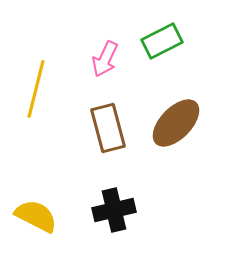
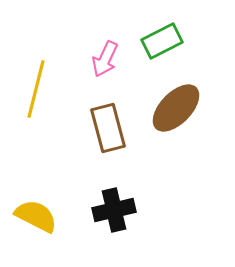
brown ellipse: moved 15 px up
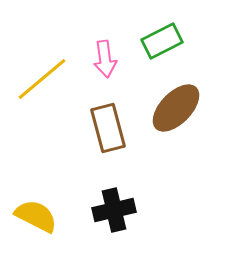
pink arrow: rotated 33 degrees counterclockwise
yellow line: moved 6 px right, 10 px up; rotated 36 degrees clockwise
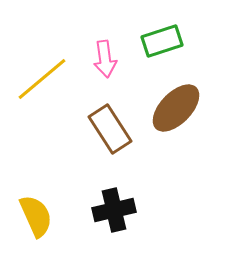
green rectangle: rotated 9 degrees clockwise
brown rectangle: moved 2 px right, 1 px down; rotated 18 degrees counterclockwise
yellow semicircle: rotated 39 degrees clockwise
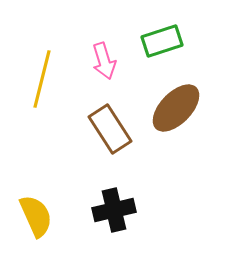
pink arrow: moved 1 px left, 2 px down; rotated 9 degrees counterclockwise
yellow line: rotated 36 degrees counterclockwise
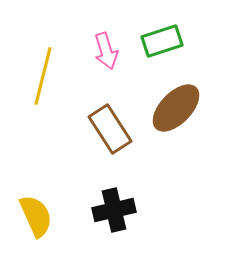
pink arrow: moved 2 px right, 10 px up
yellow line: moved 1 px right, 3 px up
